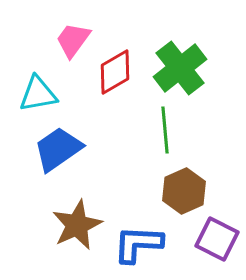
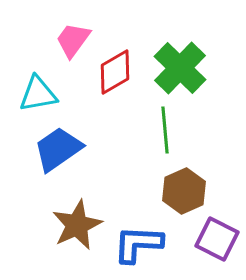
green cross: rotated 8 degrees counterclockwise
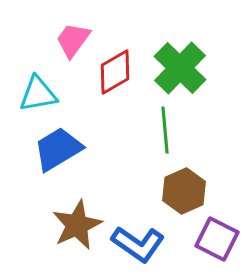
blue trapezoid: rotated 4 degrees clockwise
blue L-shape: rotated 148 degrees counterclockwise
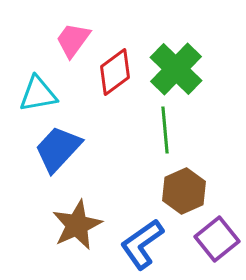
green cross: moved 4 px left, 1 px down
red diamond: rotated 6 degrees counterclockwise
blue trapezoid: rotated 16 degrees counterclockwise
purple square: rotated 24 degrees clockwise
blue L-shape: moved 4 px right; rotated 110 degrees clockwise
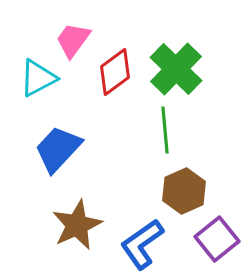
cyan triangle: moved 16 px up; rotated 18 degrees counterclockwise
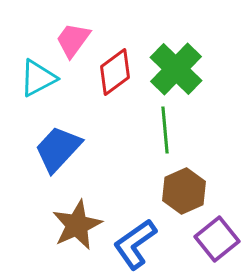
blue L-shape: moved 7 px left
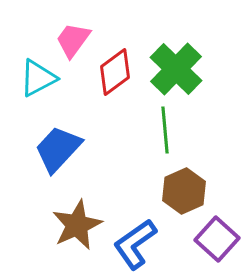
purple square: rotated 9 degrees counterclockwise
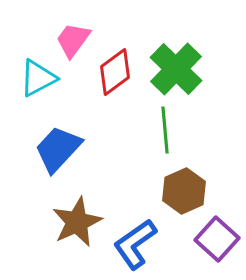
brown star: moved 3 px up
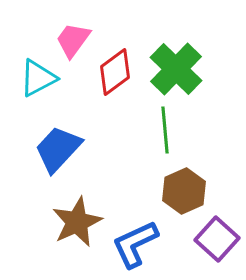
blue L-shape: rotated 10 degrees clockwise
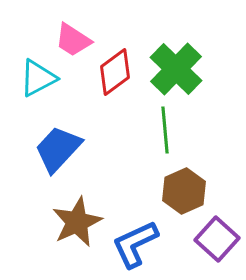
pink trapezoid: rotated 93 degrees counterclockwise
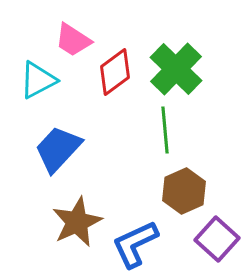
cyan triangle: moved 2 px down
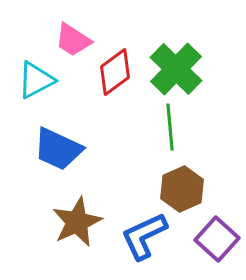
cyan triangle: moved 2 px left
green line: moved 5 px right, 3 px up
blue trapezoid: rotated 108 degrees counterclockwise
brown hexagon: moved 2 px left, 2 px up
blue L-shape: moved 9 px right, 8 px up
